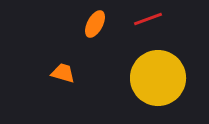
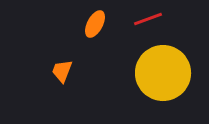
orange trapezoid: moved 1 px left, 2 px up; rotated 85 degrees counterclockwise
yellow circle: moved 5 px right, 5 px up
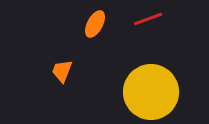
yellow circle: moved 12 px left, 19 px down
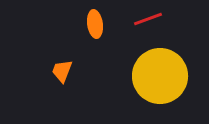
orange ellipse: rotated 36 degrees counterclockwise
yellow circle: moved 9 px right, 16 px up
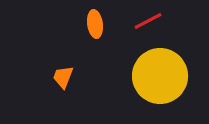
red line: moved 2 px down; rotated 8 degrees counterclockwise
orange trapezoid: moved 1 px right, 6 px down
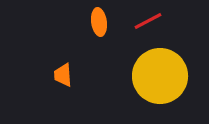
orange ellipse: moved 4 px right, 2 px up
orange trapezoid: moved 2 px up; rotated 25 degrees counterclockwise
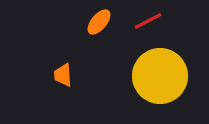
orange ellipse: rotated 48 degrees clockwise
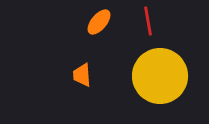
red line: rotated 72 degrees counterclockwise
orange trapezoid: moved 19 px right
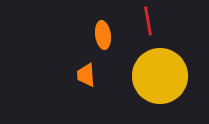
orange ellipse: moved 4 px right, 13 px down; rotated 48 degrees counterclockwise
orange trapezoid: moved 4 px right
